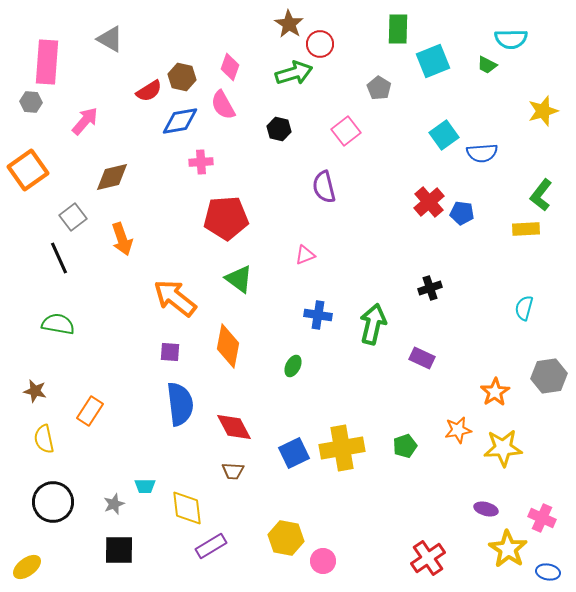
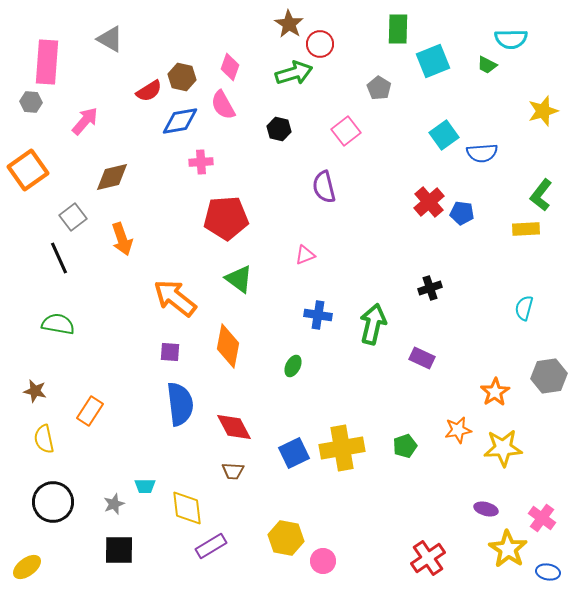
pink cross at (542, 518): rotated 12 degrees clockwise
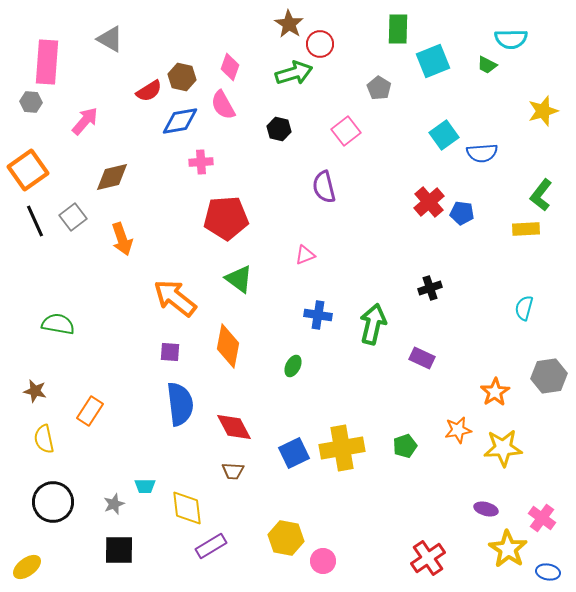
black line at (59, 258): moved 24 px left, 37 px up
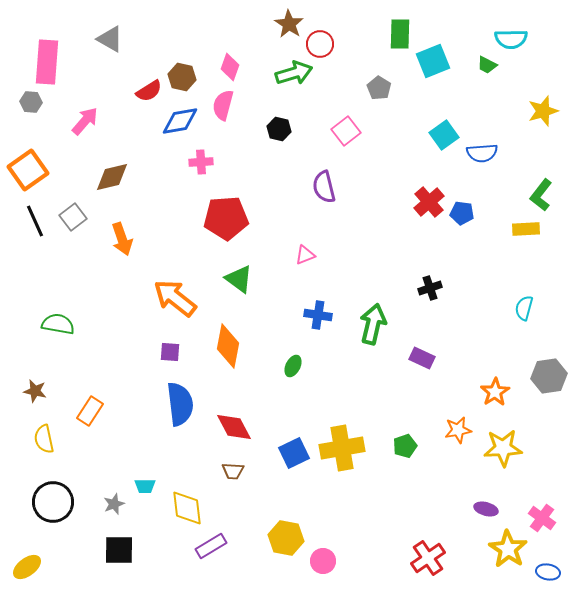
green rectangle at (398, 29): moved 2 px right, 5 px down
pink semicircle at (223, 105): rotated 44 degrees clockwise
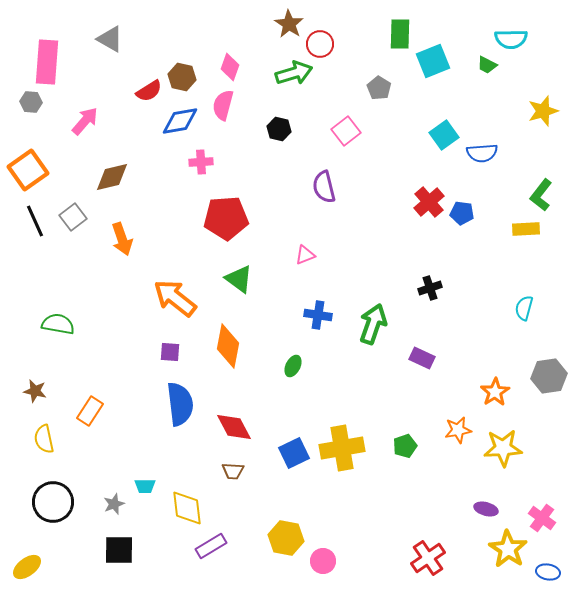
green arrow at (373, 324): rotated 6 degrees clockwise
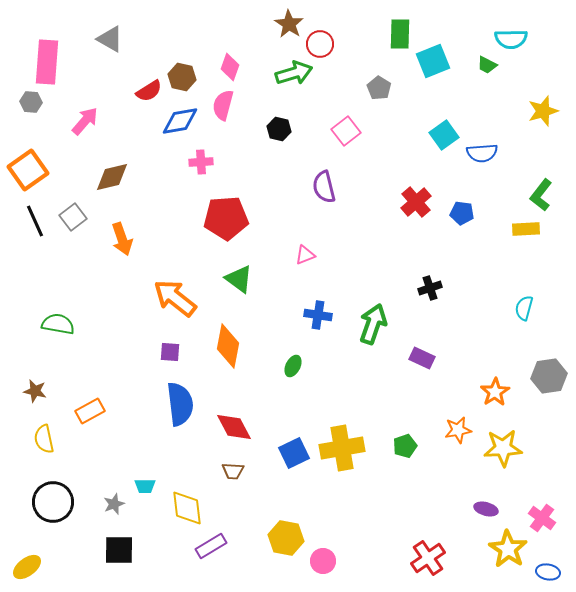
red cross at (429, 202): moved 13 px left
orange rectangle at (90, 411): rotated 28 degrees clockwise
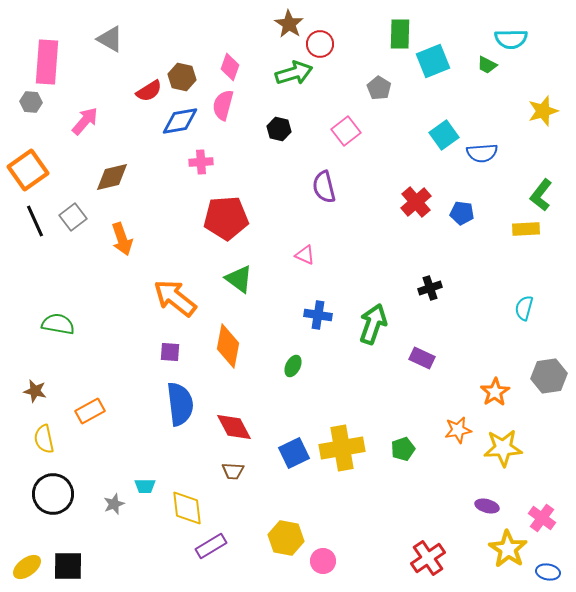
pink triangle at (305, 255): rotated 45 degrees clockwise
green pentagon at (405, 446): moved 2 px left, 3 px down
black circle at (53, 502): moved 8 px up
purple ellipse at (486, 509): moved 1 px right, 3 px up
black square at (119, 550): moved 51 px left, 16 px down
